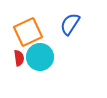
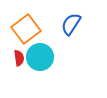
blue semicircle: moved 1 px right
orange square: moved 2 px left, 3 px up; rotated 12 degrees counterclockwise
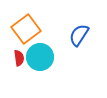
blue semicircle: moved 8 px right, 11 px down
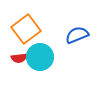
blue semicircle: moved 2 px left; rotated 35 degrees clockwise
red semicircle: rotated 91 degrees clockwise
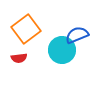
cyan circle: moved 22 px right, 7 px up
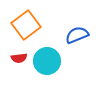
orange square: moved 4 px up
cyan circle: moved 15 px left, 11 px down
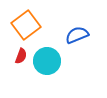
red semicircle: moved 2 px right, 2 px up; rotated 63 degrees counterclockwise
